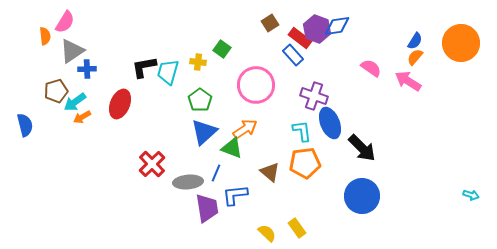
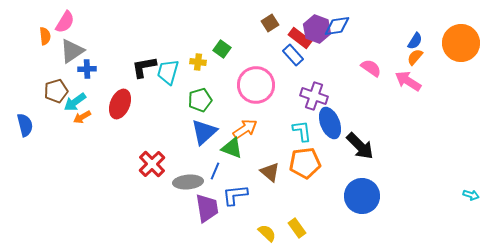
green pentagon at (200, 100): rotated 20 degrees clockwise
black arrow at (362, 148): moved 2 px left, 2 px up
blue line at (216, 173): moved 1 px left, 2 px up
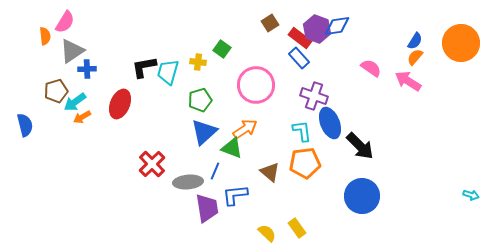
blue rectangle at (293, 55): moved 6 px right, 3 px down
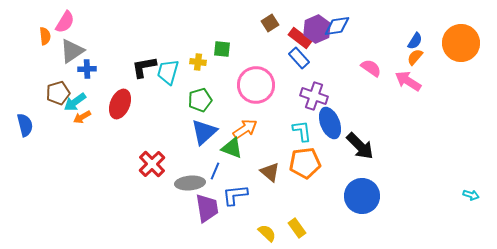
purple hexagon at (317, 29): rotated 16 degrees clockwise
green square at (222, 49): rotated 30 degrees counterclockwise
brown pentagon at (56, 91): moved 2 px right, 2 px down
gray ellipse at (188, 182): moved 2 px right, 1 px down
